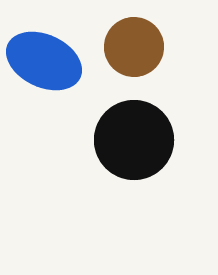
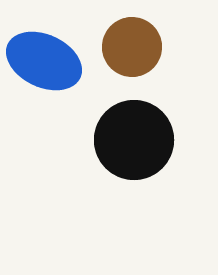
brown circle: moved 2 px left
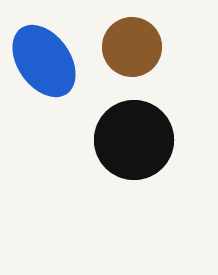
blue ellipse: rotated 30 degrees clockwise
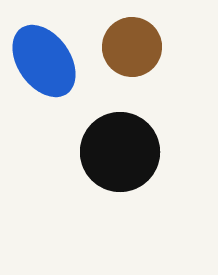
black circle: moved 14 px left, 12 px down
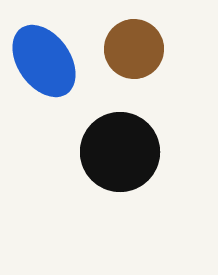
brown circle: moved 2 px right, 2 px down
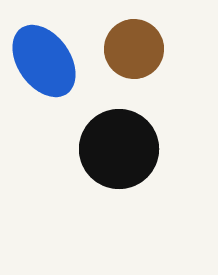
black circle: moved 1 px left, 3 px up
